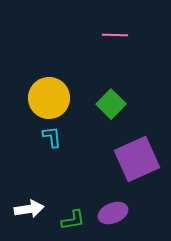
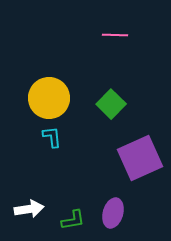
purple square: moved 3 px right, 1 px up
purple ellipse: rotated 52 degrees counterclockwise
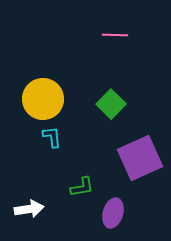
yellow circle: moved 6 px left, 1 px down
green L-shape: moved 9 px right, 33 px up
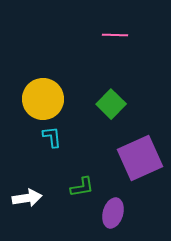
white arrow: moved 2 px left, 11 px up
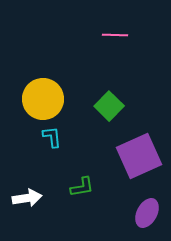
green square: moved 2 px left, 2 px down
purple square: moved 1 px left, 2 px up
purple ellipse: moved 34 px right; rotated 12 degrees clockwise
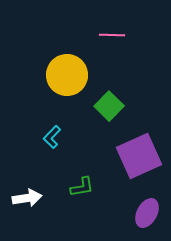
pink line: moved 3 px left
yellow circle: moved 24 px right, 24 px up
cyan L-shape: rotated 130 degrees counterclockwise
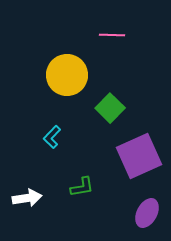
green square: moved 1 px right, 2 px down
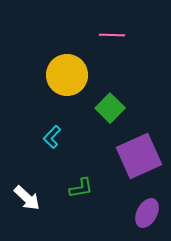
green L-shape: moved 1 px left, 1 px down
white arrow: rotated 52 degrees clockwise
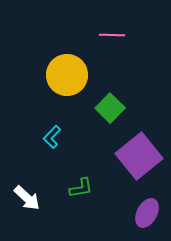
purple square: rotated 15 degrees counterclockwise
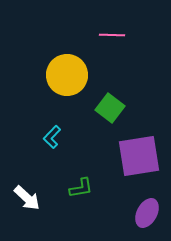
green square: rotated 8 degrees counterclockwise
purple square: rotated 30 degrees clockwise
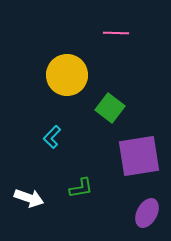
pink line: moved 4 px right, 2 px up
white arrow: moved 2 px right; rotated 24 degrees counterclockwise
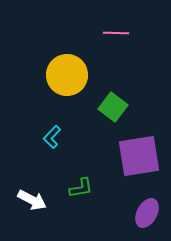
green square: moved 3 px right, 1 px up
white arrow: moved 3 px right, 2 px down; rotated 8 degrees clockwise
